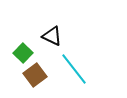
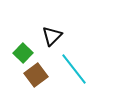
black triangle: rotated 50 degrees clockwise
brown square: moved 1 px right
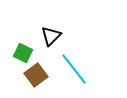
black triangle: moved 1 px left
green square: rotated 18 degrees counterclockwise
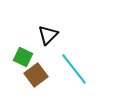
black triangle: moved 3 px left, 1 px up
green square: moved 4 px down
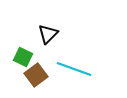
black triangle: moved 1 px up
cyan line: rotated 32 degrees counterclockwise
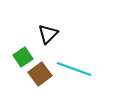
green square: rotated 30 degrees clockwise
brown square: moved 4 px right, 1 px up
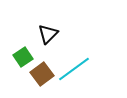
cyan line: rotated 56 degrees counterclockwise
brown square: moved 2 px right
